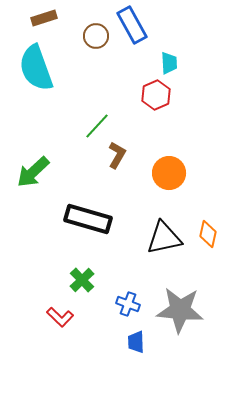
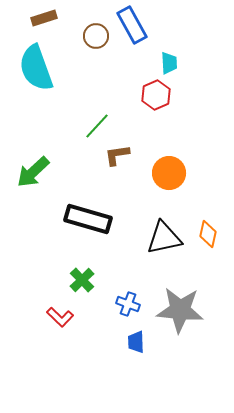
brown L-shape: rotated 128 degrees counterclockwise
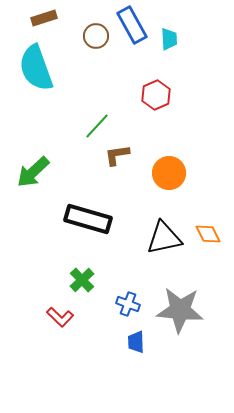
cyan trapezoid: moved 24 px up
orange diamond: rotated 40 degrees counterclockwise
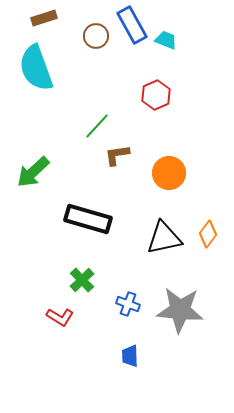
cyan trapezoid: moved 3 px left, 1 px down; rotated 65 degrees counterclockwise
orange diamond: rotated 64 degrees clockwise
red L-shape: rotated 12 degrees counterclockwise
blue trapezoid: moved 6 px left, 14 px down
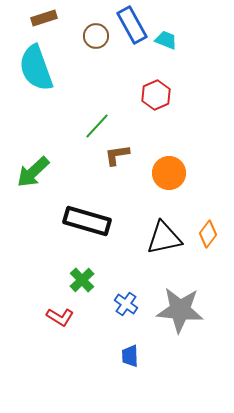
black rectangle: moved 1 px left, 2 px down
blue cross: moved 2 px left; rotated 15 degrees clockwise
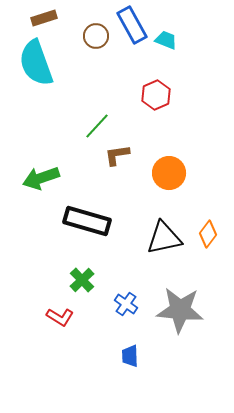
cyan semicircle: moved 5 px up
green arrow: moved 8 px right, 6 px down; rotated 24 degrees clockwise
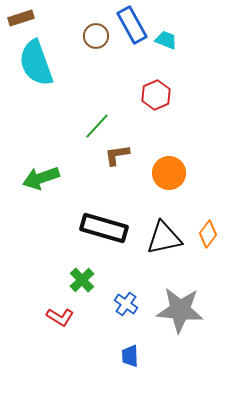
brown rectangle: moved 23 px left
black rectangle: moved 17 px right, 7 px down
